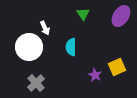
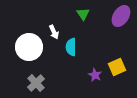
white arrow: moved 9 px right, 4 px down
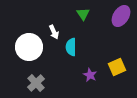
purple star: moved 5 px left
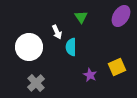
green triangle: moved 2 px left, 3 px down
white arrow: moved 3 px right
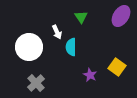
yellow square: rotated 30 degrees counterclockwise
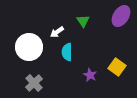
green triangle: moved 2 px right, 4 px down
white arrow: rotated 80 degrees clockwise
cyan semicircle: moved 4 px left, 5 px down
gray cross: moved 2 px left
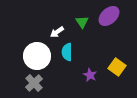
purple ellipse: moved 12 px left; rotated 15 degrees clockwise
green triangle: moved 1 px left, 1 px down
white circle: moved 8 px right, 9 px down
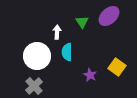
white arrow: rotated 128 degrees clockwise
gray cross: moved 3 px down
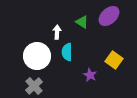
green triangle: rotated 24 degrees counterclockwise
yellow square: moved 3 px left, 7 px up
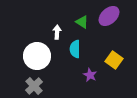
cyan semicircle: moved 8 px right, 3 px up
